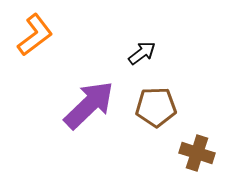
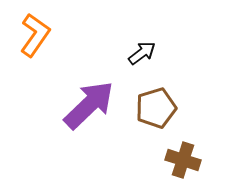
orange L-shape: rotated 18 degrees counterclockwise
brown pentagon: moved 1 px down; rotated 15 degrees counterclockwise
brown cross: moved 14 px left, 7 px down
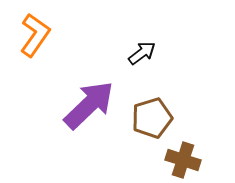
brown pentagon: moved 4 px left, 10 px down
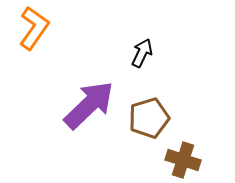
orange L-shape: moved 1 px left, 7 px up
black arrow: rotated 28 degrees counterclockwise
brown pentagon: moved 3 px left
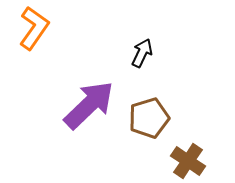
brown cross: moved 5 px right, 1 px down; rotated 16 degrees clockwise
